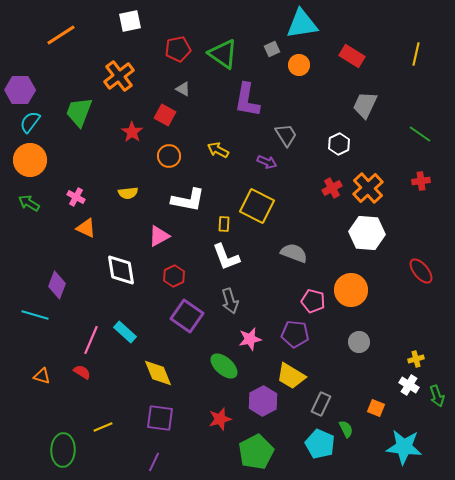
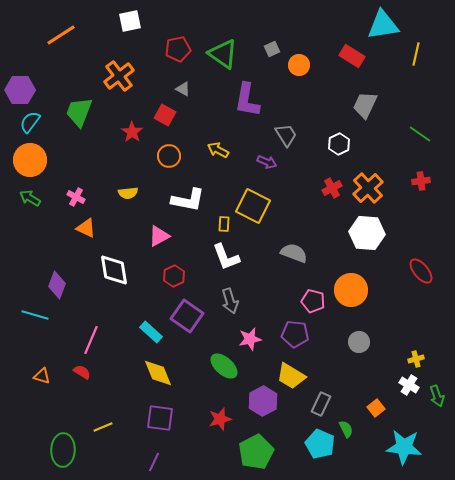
cyan triangle at (302, 24): moved 81 px right, 1 px down
green arrow at (29, 203): moved 1 px right, 5 px up
yellow square at (257, 206): moved 4 px left
white diamond at (121, 270): moved 7 px left
cyan rectangle at (125, 332): moved 26 px right
orange square at (376, 408): rotated 30 degrees clockwise
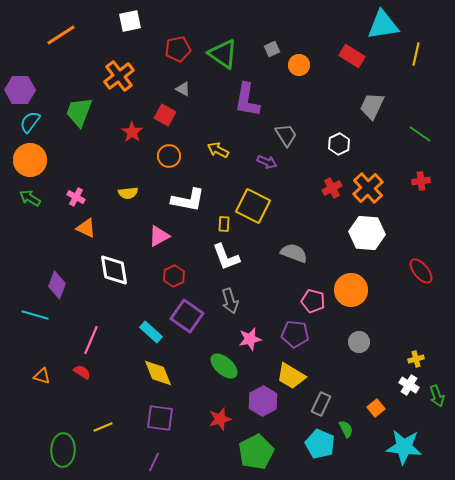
gray trapezoid at (365, 105): moved 7 px right, 1 px down
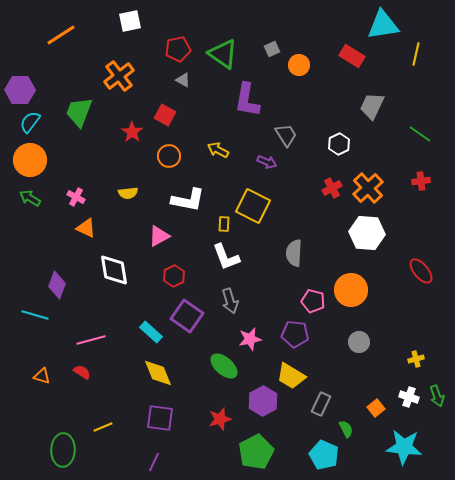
gray triangle at (183, 89): moved 9 px up
gray semicircle at (294, 253): rotated 108 degrees counterclockwise
pink line at (91, 340): rotated 52 degrees clockwise
white cross at (409, 385): moved 12 px down; rotated 12 degrees counterclockwise
cyan pentagon at (320, 444): moved 4 px right, 11 px down
